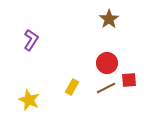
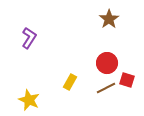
purple L-shape: moved 2 px left, 2 px up
red square: moved 2 px left; rotated 21 degrees clockwise
yellow rectangle: moved 2 px left, 5 px up
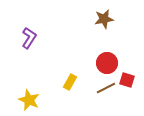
brown star: moved 5 px left; rotated 24 degrees clockwise
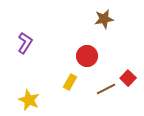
purple L-shape: moved 4 px left, 5 px down
red circle: moved 20 px left, 7 px up
red square: moved 1 px right, 2 px up; rotated 28 degrees clockwise
brown line: moved 1 px down
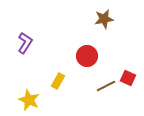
red square: rotated 21 degrees counterclockwise
yellow rectangle: moved 12 px left, 1 px up
brown line: moved 3 px up
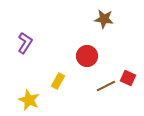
brown star: rotated 18 degrees clockwise
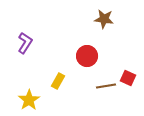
brown line: rotated 18 degrees clockwise
yellow star: rotated 15 degrees clockwise
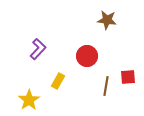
brown star: moved 3 px right, 1 px down
purple L-shape: moved 13 px right, 6 px down; rotated 10 degrees clockwise
red square: moved 1 px up; rotated 28 degrees counterclockwise
brown line: rotated 72 degrees counterclockwise
